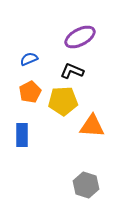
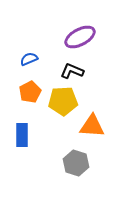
gray hexagon: moved 10 px left, 22 px up
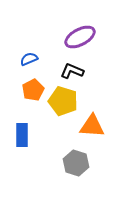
orange pentagon: moved 3 px right, 2 px up
yellow pentagon: rotated 20 degrees clockwise
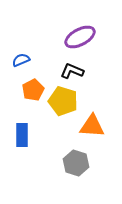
blue semicircle: moved 8 px left, 1 px down
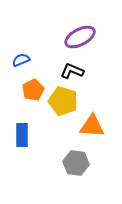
gray hexagon: rotated 10 degrees counterclockwise
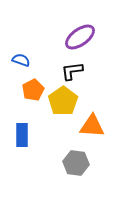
purple ellipse: rotated 8 degrees counterclockwise
blue semicircle: rotated 42 degrees clockwise
black L-shape: rotated 30 degrees counterclockwise
yellow pentagon: rotated 20 degrees clockwise
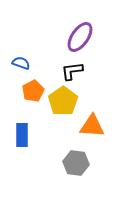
purple ellipse: rotated 20 degrees counterclockwise
blue semicircle: moved 3 px down
orange pentagon: moved 1 px down
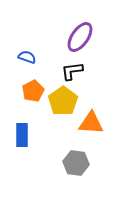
blue semicircle: moved 6 px right, 6 px up
orange triangle: moved 1 px left, 3 px up
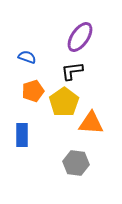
orange pentagon: rotated 10 degrees clockwise
yellow pentagon: moved 1 px right, 1 px down
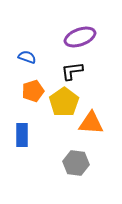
purple ellipse: rotated 36 degrees clockwise
